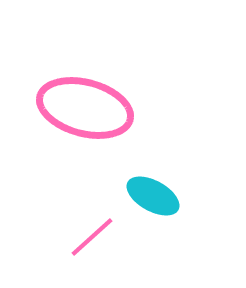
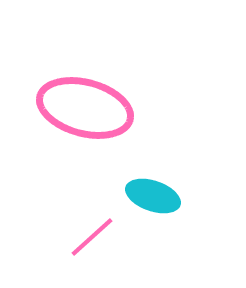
cyan ellipse: rotated 10 degrees counterclockwise
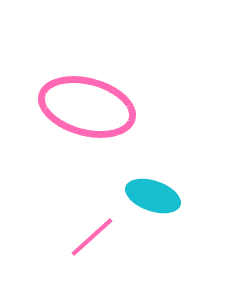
pink ellipse: moved 2 px right, 1 px up
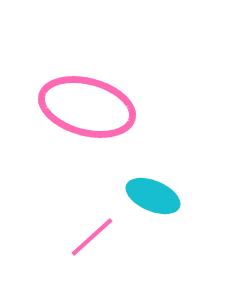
cyan ellipse: rotated 4 degrees clockwise
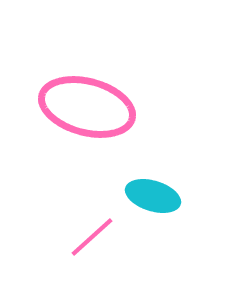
cyan ellipse: rotated 6 degrees counterclockwise
